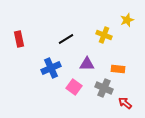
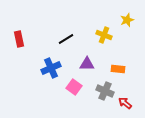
gray cross: moved 1 px right, 3 px down
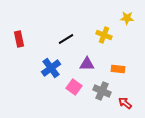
yellow star: moved 2 px up; rotated 24 degrees clockwise
blue cross: rotated 12 degrees counterclockwise
gray cross: moved 3 px left
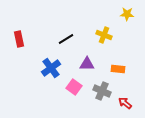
yellow star: moved 4 px up
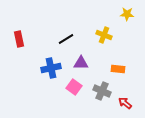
purple triangle: moved 6 px left, 1 px up
blue cross: rotated 24 degrees clockwise
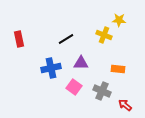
yellow star: moved 8 px left, 6 px down
red arrow: moved 2 px down
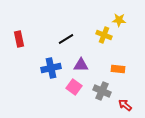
purple triangle: moved 2 px down
